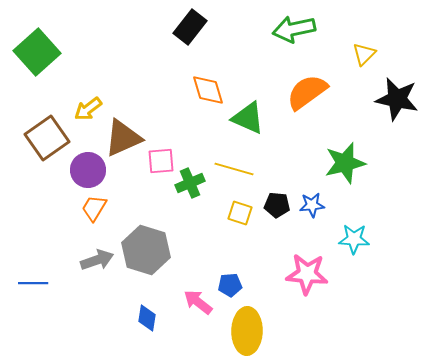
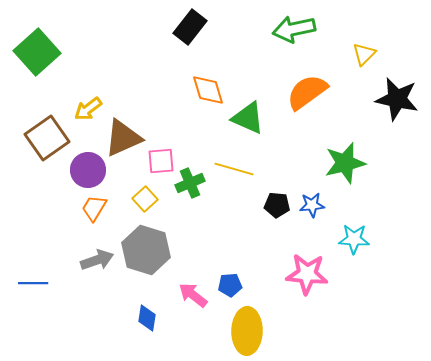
yellow square: moved 95 px left, 14 px up; rotated 30 degrees clockwise
pink arrow: moved 5 px left, 7 px up
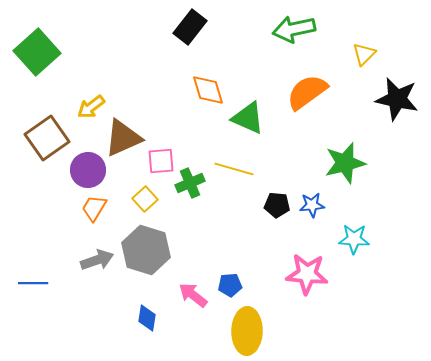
yellow arrow: moved 3 px right, 2 px up
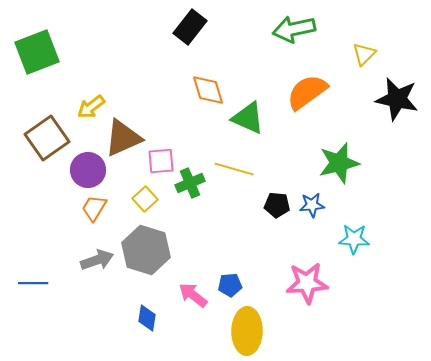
green square: rotated 21 degrees clockwise
green star: moved 6 px left
pink star: moved 9 px down; rotated 9 degrees counterclockwise
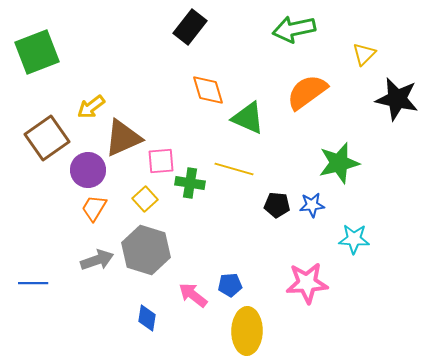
green cross: rotated 32 degrees clockwise
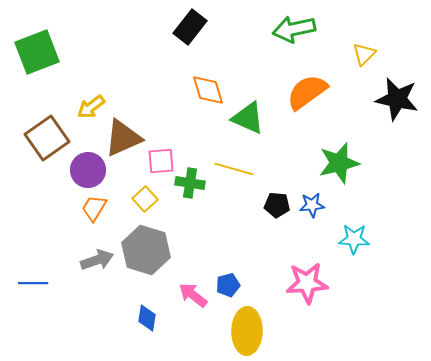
blue pentagon: moved 2 px left; rotated 10 degrees counterclockwise
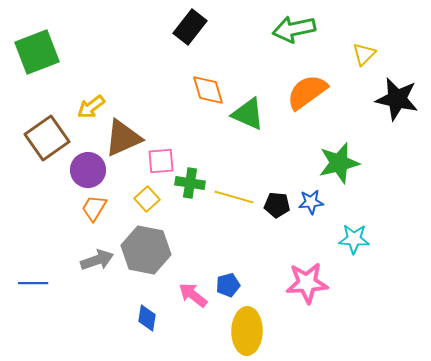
green triangle: moved 4 px up
yellow line: moved 28 px down
yellow square: moved 2 px right
blue star: moved 1 px left, 3 px up
gray hexagon: rotated 6 degrees counterclockwise
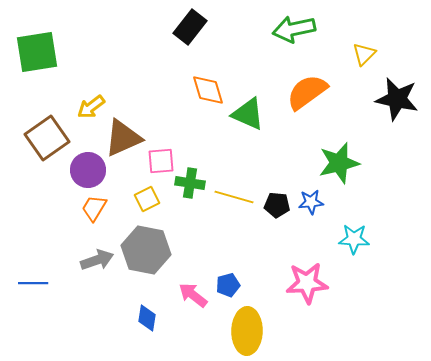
green square: rotated 12 degrees clockwise
yellow square: rotated 15 degrees clockwise
